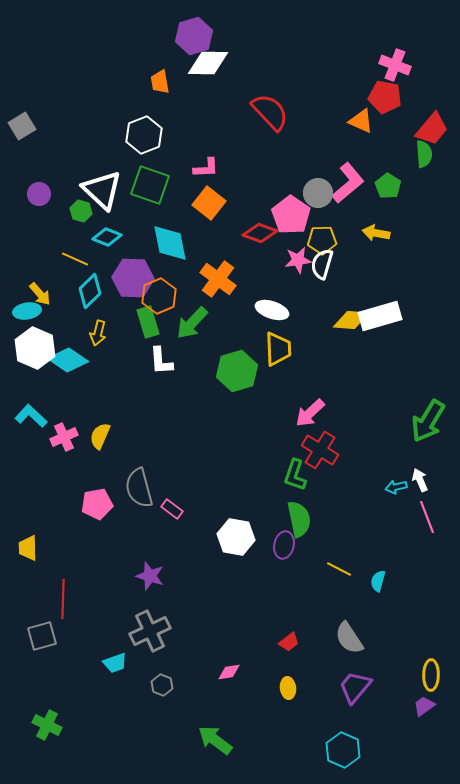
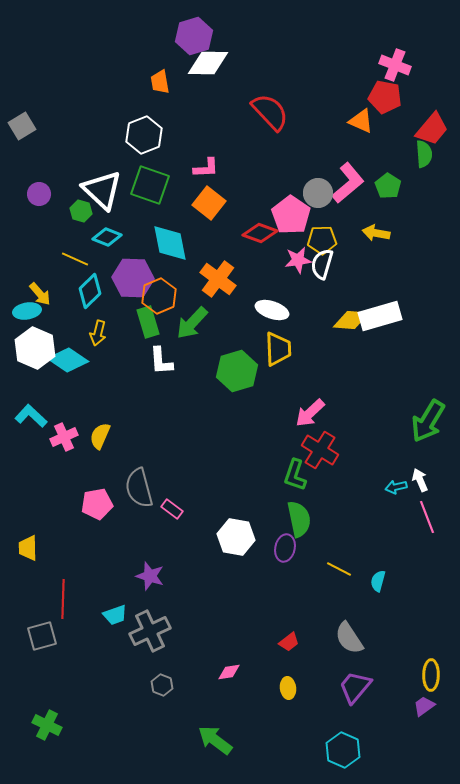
purple ellipse at (284, 545): moved 1 px right, 3 px down
cyan trapezoid at (115, 663): moved 48 px up
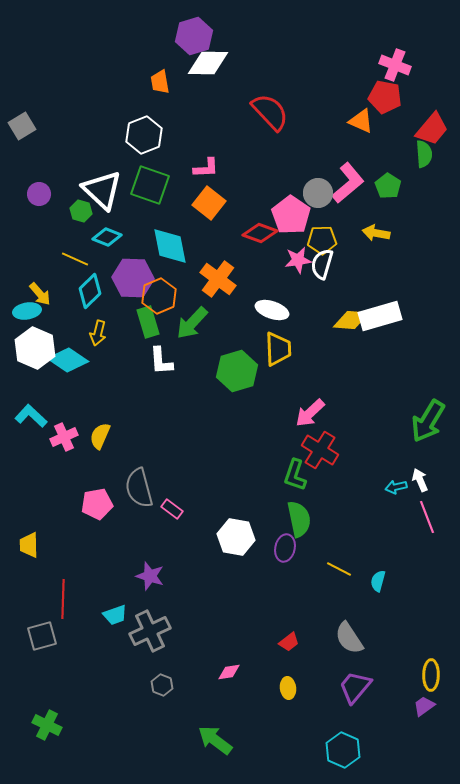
cyan diamond at (170, 243): moved 3 px down
yellow trapezoid at (28, 548): moved 1 px right, 3 px up
